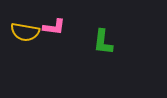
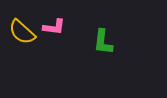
yellow semicircle: moved 3 px left; rotated 32 degrees clockwise
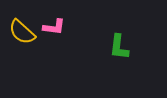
green L-shape: moved 16 px right, 5 px down
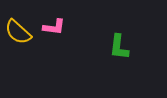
yellow semicircle: moved 4 px left
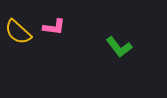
green L-shape: rotated 44 degrees counterclockwise
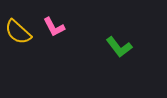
pink L-shape: rotated 55 degrees clockwise
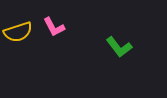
yellow semicircle: rotated 60 degrees counterclockwise
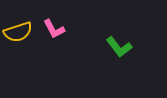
pink L-shape: moved 2 px down
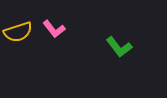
pink L-shape: rotated 10 degrees counterclockwise
